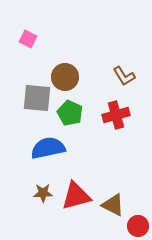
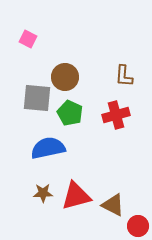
brown L-shape: rotated 35 degrees clockwise
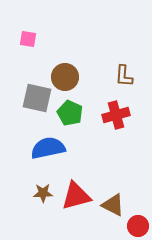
pink square: rotated 18 degrees counterclockwise
gray square: rotated 8 degrees clockwise
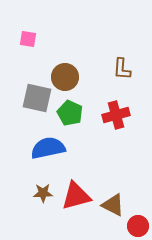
brown L-shape: moved 2 px left, 7 px up
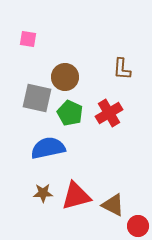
red cross: moved 7 px left, 2 px up; rotated 16 degrees counterclockwise
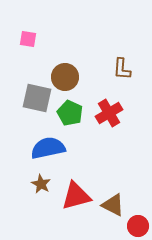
brown star: moved 2 px left, 9 px up; rotated 30 degrees clockwise
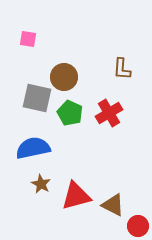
brown circle: moved 1 px left
blue semicircle: moved 15 px left
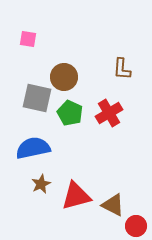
brown star: rotated 18 degrees clockwise
red circle: moved 2 px left
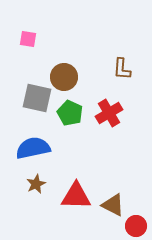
brown star: moved 5 px left
red triangle: rotated 16 degrees clockwise
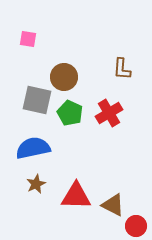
gray square: moved 2 px down
